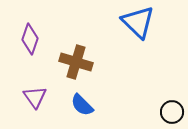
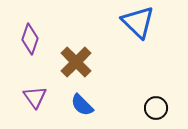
brown cross: rotated 28 degrees clockwise
black circle: moved 16 px left, 4 px up
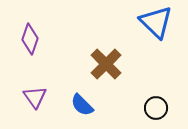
blue triangle: moved 18 px right
brown cross: moved 30 px right, 2 px down
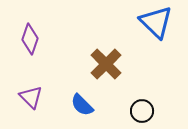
purple triangle: moved 4 px left; rotated 10 degrees counterclockwise
black circle: moved 14 px left, 3 px down
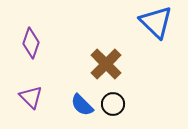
purple diamond: moved 1 px right, 4 px down
black circle: moved 29 px left, 7 px up
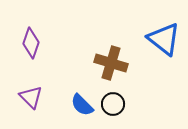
blue triangle: moved 8 px right, 17 px down; rotated 6 degrees counterclockwise
brown cross: moved 5 px right, 1 px up; rotated 28 degrees counterclockwise
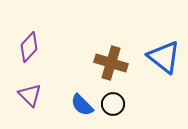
blue triangle: moved 18 px down
purple diamond: moved 2 px left, 4 px down; rotated 24 degrees clockwise
purple triangle: moved 1 px left, 2 px up
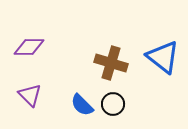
purple diamond: rotated 48 degrees clockwise
blue triangle: moved 1 px left
